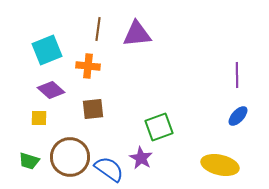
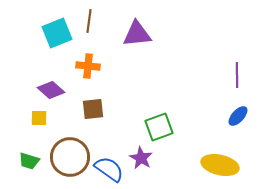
brown line: moved 9 px left, 8 px up
cyan square: moved 10 px right, 17 px up
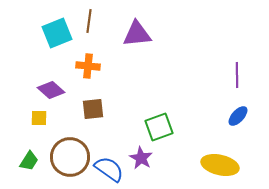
green trapezoid: rotated 75 degrees counterclockwise
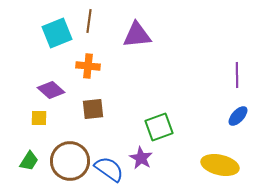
purple triangle: moved 1 px down
brown circle: moved 4 px down
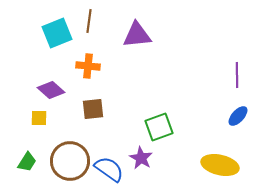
green trapezoid: moved 2 px left, 1 px down
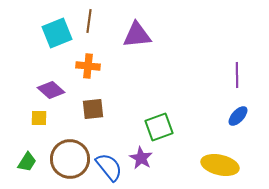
brown circle: moved 2 px up
blue semicircle: moved 2 px up; rotated 16 degrees clockwise
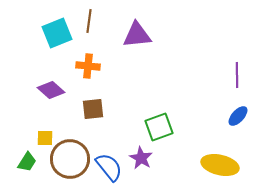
yellow square: moved 6 px right, 20 px down
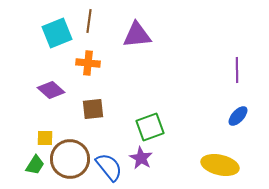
orange cross: moved 3 px up
purple line: moved 5 px up
green square: moved 9 px left
green trapezoid: moved 8 px right, 3 px down
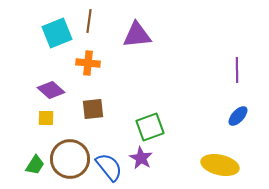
yellow square: moved 1 px right, 20 px up
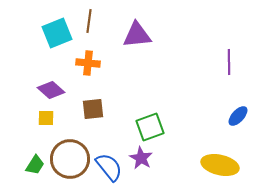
purple line: moved 8 px left, 8 px up
